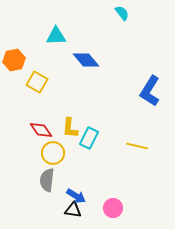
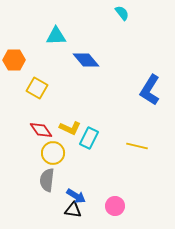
orange hexagon: rotated 10 degrees clockwise
yellow square: moved 6 px down
blue L-shape: moved 1 px up
yellow L-shape: rotated 70 degrees counterclockwise
pink circle: moved 2 px right, 2 px up
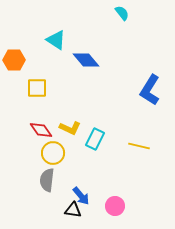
cyan triangle: moved 4 px down; rotated 35 degrees clockwise
yellow square: rotated 30 degrees counterclockwise
cyan rectangle: moved 6 px right, 1 px down
yellow line: moved 2 px right
blue arrow: moved 5 px right; rotated 18 degrees clockwise
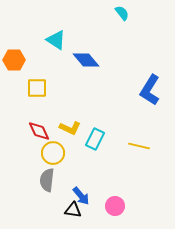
red diamond: moved 2 px left, 1 px down; rotated 10 degrees clockwise
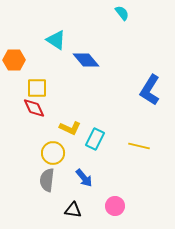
red diamond: moved 5 px left, 23 px up
blue arrow: moved 3 px right, 18 px up
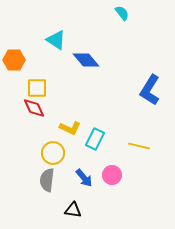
pink circle: moved 3 px left, 31 px up
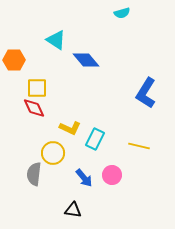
cyan semicircle: rotated 112 degrees clockwise
blue L-shape: moved 4 px left, 3 px down
gray semicircle: moved 13 px left, 6 px up
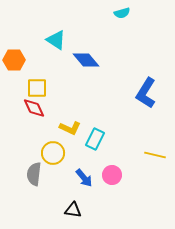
yellow line: moved 16 px right, 9 px down
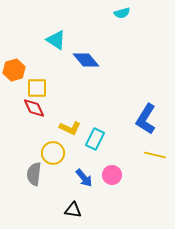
orange hexagon: moved 10 px down; rotated 15 degrees counterclockwise
blue L-shape: moved 26 px down
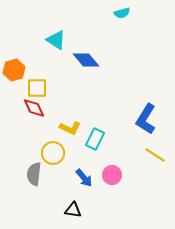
yellow line: rotated 20 degrees clockwise
